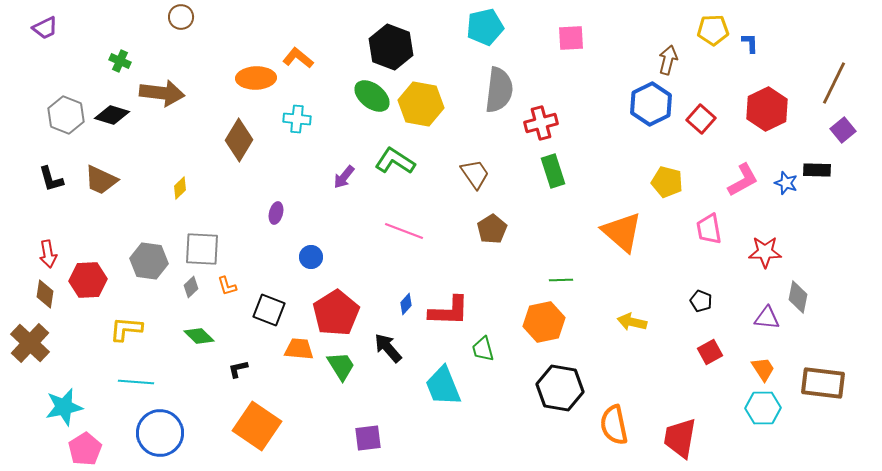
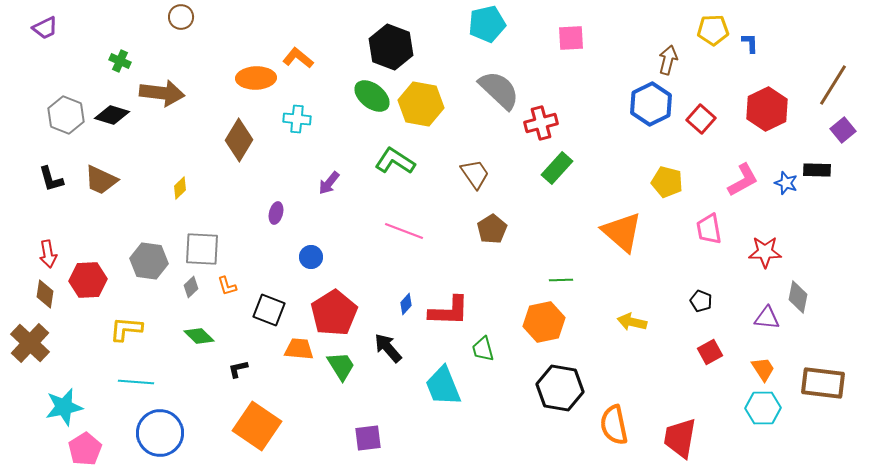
cyan pentagon at (485, 27): moved 2 px right, 3 px up
brown line at (834, 83): moved 1 px left, 2 px down; rotated 6 degrees clockwise
gray semicircle at (499, 90): rotated 54 degrees counterclockwise
green rectangle at (553, 171): moved 4 px right, 3 px up; rotated 60 degrees clockwise
purple arrow at (344, 177): moved 15 px left, 6 px down
red pentagon at (336, 313): moved 2 px left
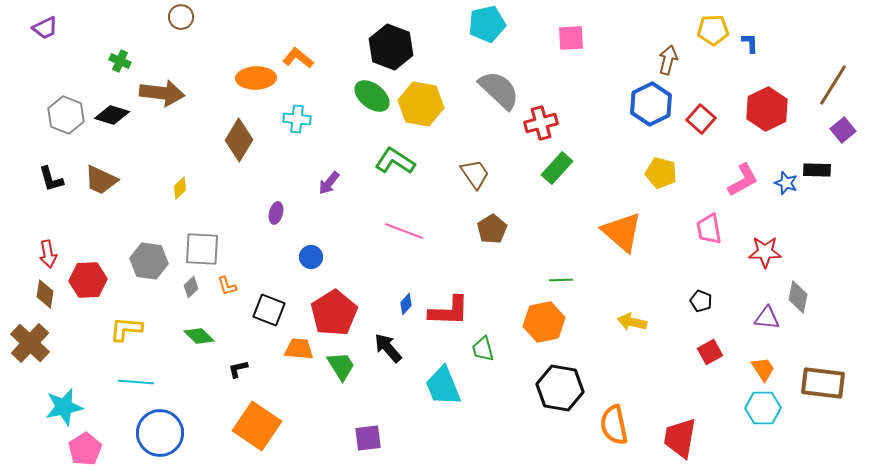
yellow pentagon at (667, 182): moved 6 px left, 9 px up
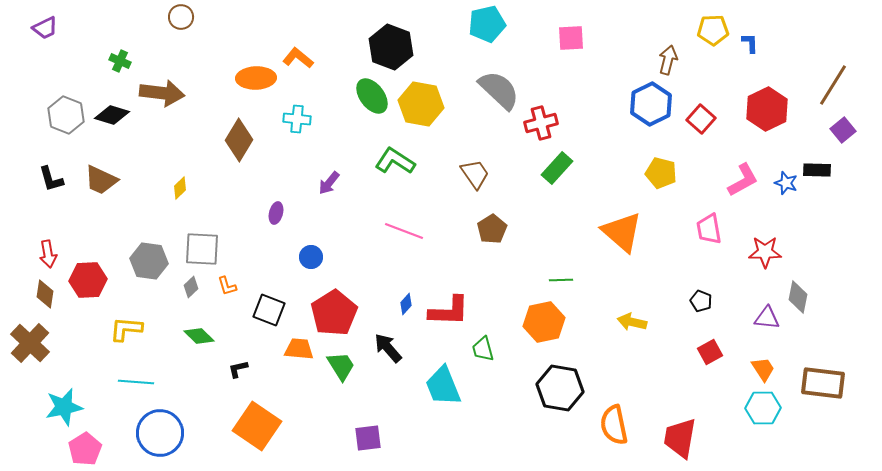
green ellipse at (372, 96): rotated 15 degrees clockwise
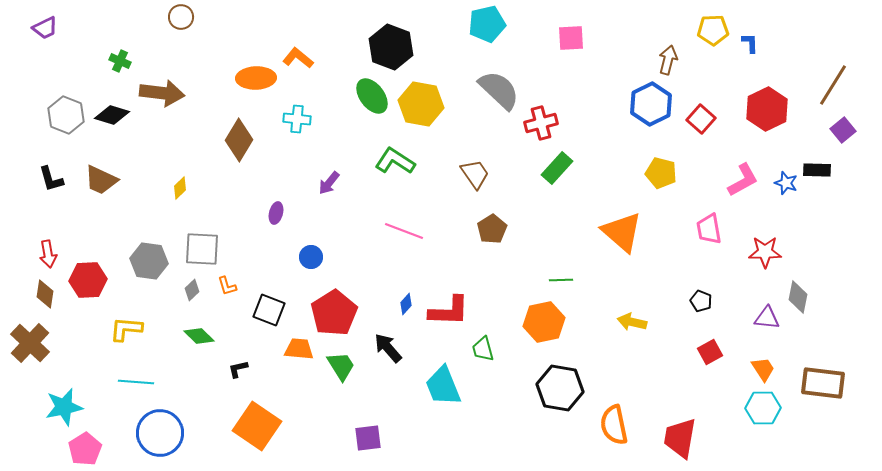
gray diamond at (191, 287): moved 1 px right, 3 px down
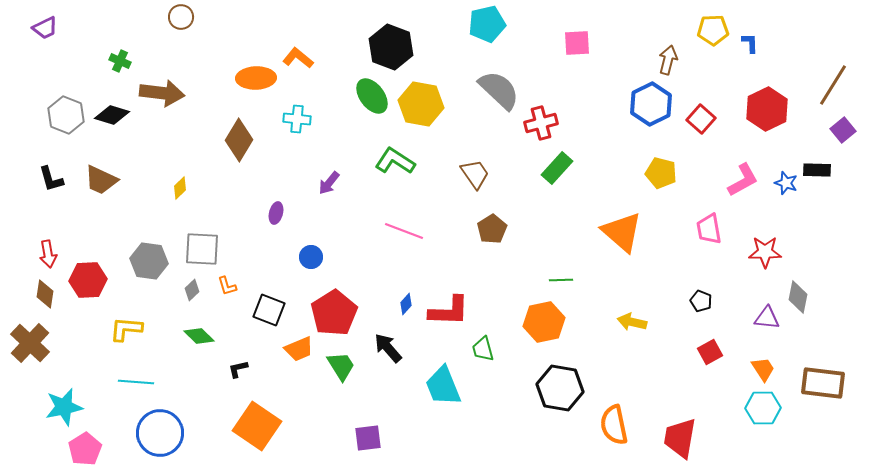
pink square at (571, 38): moved 6 px right, 5 px down
orange trapezoid at (299, 349): rotated 152 degrees clockwise
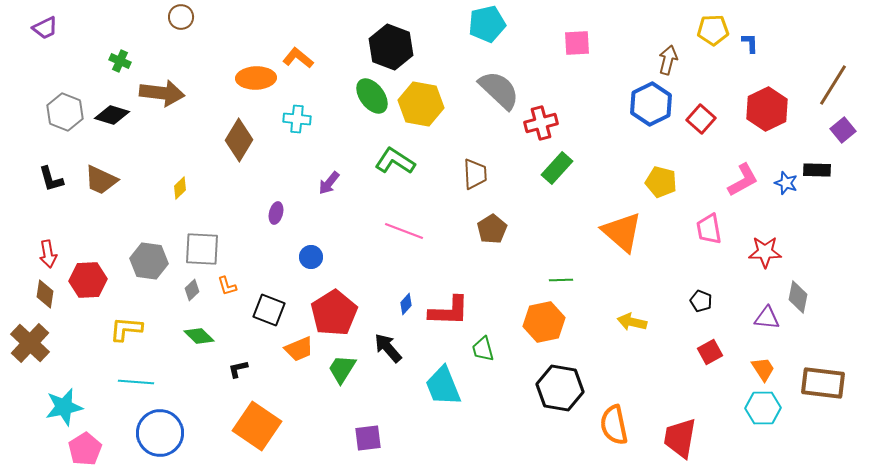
gray hexagon at (66, 115): moved 1 px left, 3 px up
yellow pentagon at (661, 173): moved 9 px down
brown trapezoid at (475, 174): rotated 32 degrees clockwise
green trapezoid at (341, 366): moved 1 px right, 3 px down; rotated 116 degrees counterclockwise
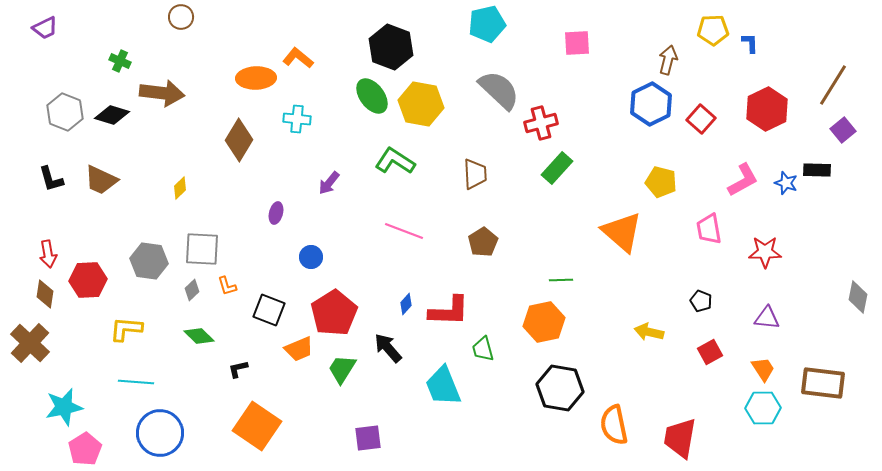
brown pentagon at (492, 229): moved 9 px left, 13 px down
gray diamond at (798, 297): moved 60 px right
yellow arrow at (632, 322): moved 17 px right, 10 px down
